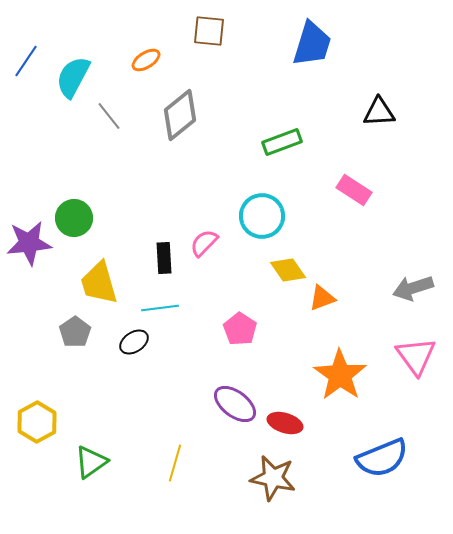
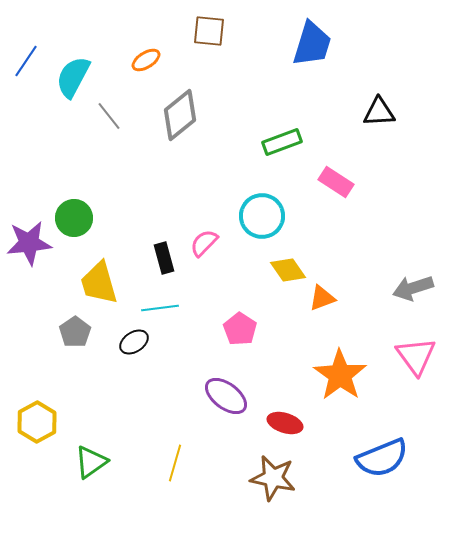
pink rectangle: moved 18 px left, 8 px up
black rectangle: rotated 12 degrees counterclockwise
purple ellipse: moved 9 px left, 8 px up
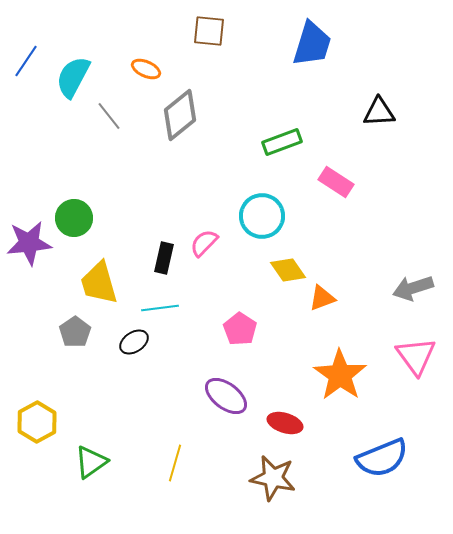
orange ellipse: moved 9 px down; rotated 56 degrees clockwise
black rectangle: rotated 28 degrees clockwise
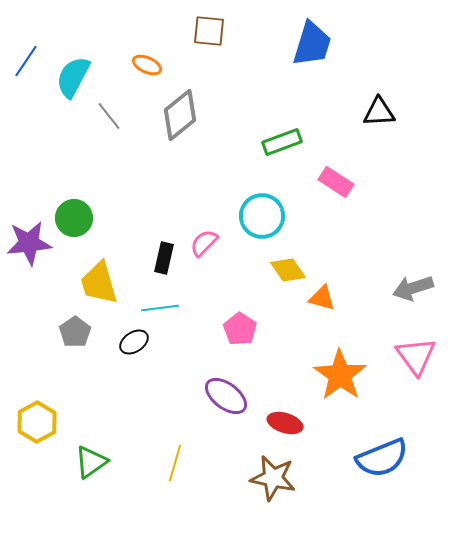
orange ellipse: moved 1 px right, 4 px up
orange triangle: rotated 36 degrees clockwise
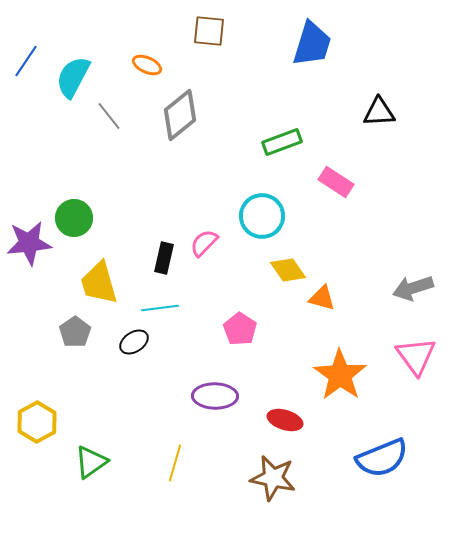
purple ellipse: moved 11 px left; rotated 36 degrees counterclockwise
red ellipse: moved 3 px up
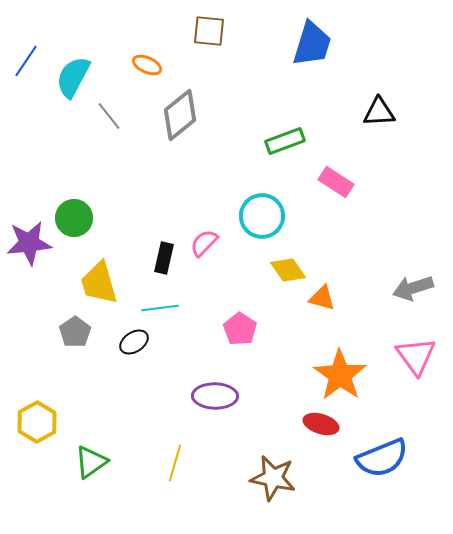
green rectangle: moved 3 px right, 1 px up
red ellipse: moved 36 px right, 4 px down
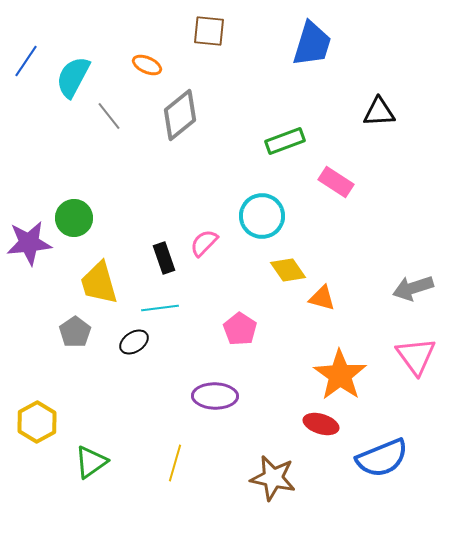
black rectangle: rotated 32 degrees counterclockwise
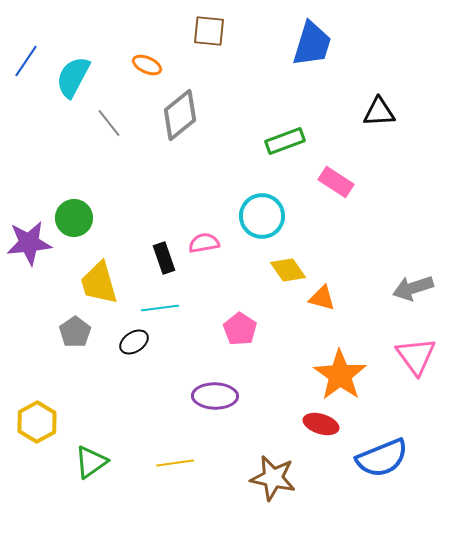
gray line: moved 7 px down
pink semicircle: rotated 36 degrees clockwise
yellow line: rotated 66 degrees clockwise
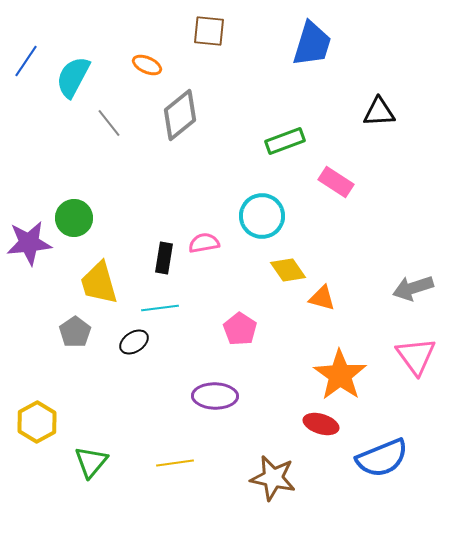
black rectangle: rotated 28 degrees clockwise
green triangle: rotated 15 degrees counterclockwise
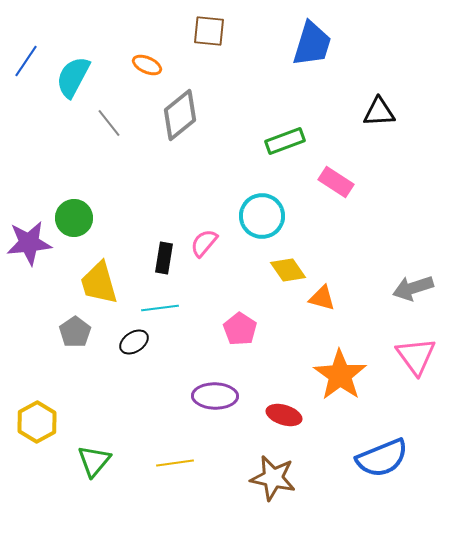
pink semicircle: rotated 40 degrees counterclockwise
red ellipse: moved 37 px left, 9 px up
green triangle: moved 3 px right, 1 px up
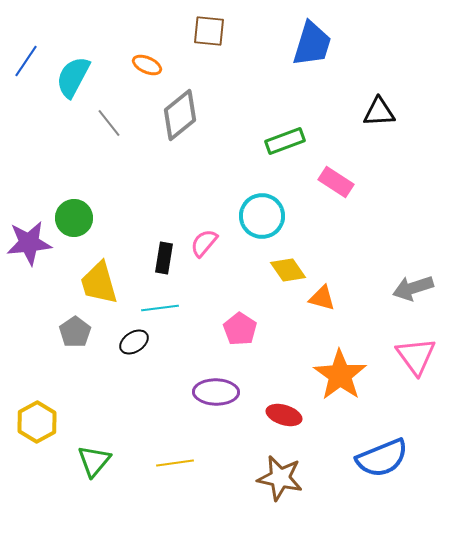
purple ellipse: moved 1 px right, 4 px up
brown star: moved 7 px right
